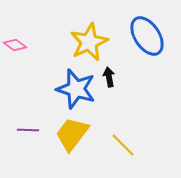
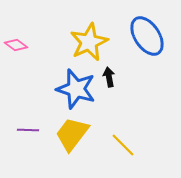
pink diamond: moved 1 px right
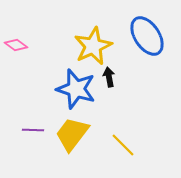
yellow star: moved 4 px right, 4 px down
purple line: moved 5 px right
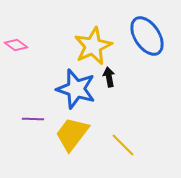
purple line: moved 11 px up
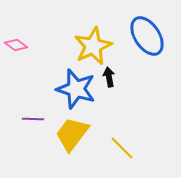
yellow line: moved 1 px left, 3 px down
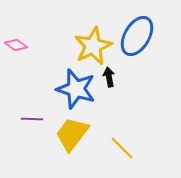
blue ellipse: moved 10 px left; rotated 63 degrees clockwise
purple line: moved 1 px left
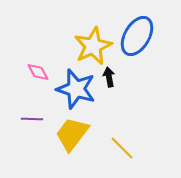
pink diamond: moved 22 px right, 27 px down; rotated 25 degrees clockwise
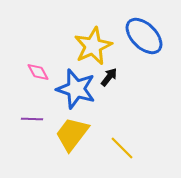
blue ellipse: moved 7 px right; rotated 75 degrees counterclockwise
black arrow: rotated 48 degrees clockwise
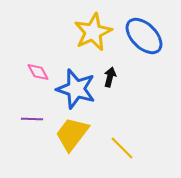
yellow star: moved 14 px up
black arrow: moved 1 px right; rotated 24 degrees counterclockwise
